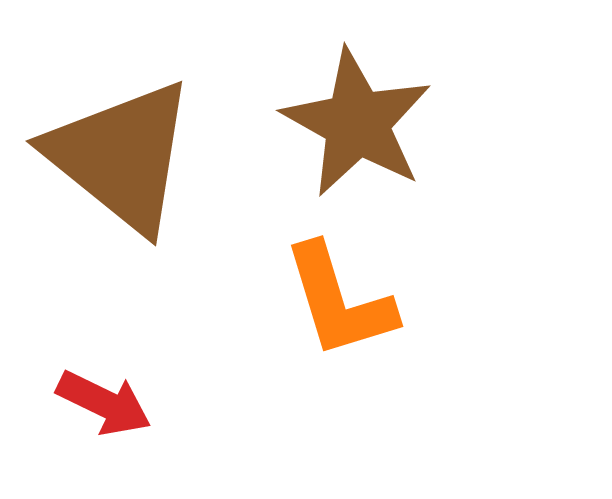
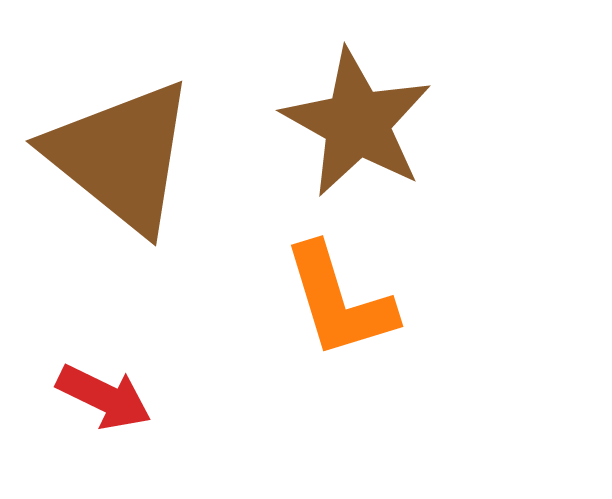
red arrow: moved 6 px up
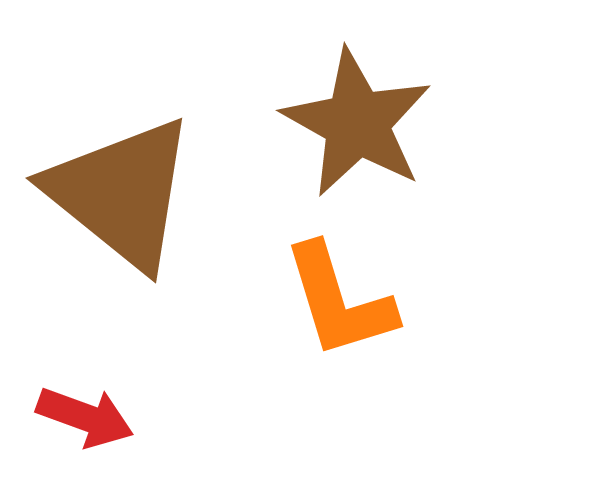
brown triangle: moved 37 px down
red arrow: moved 19 px left, 20 px down; rotated 6 degrees counterclockwise
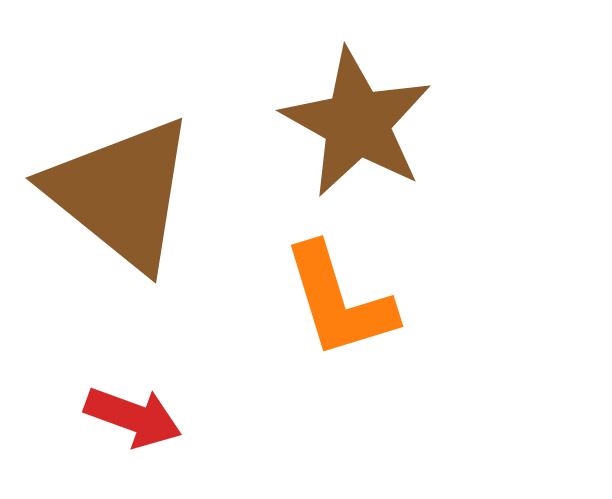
red arrow: moved 48 px right
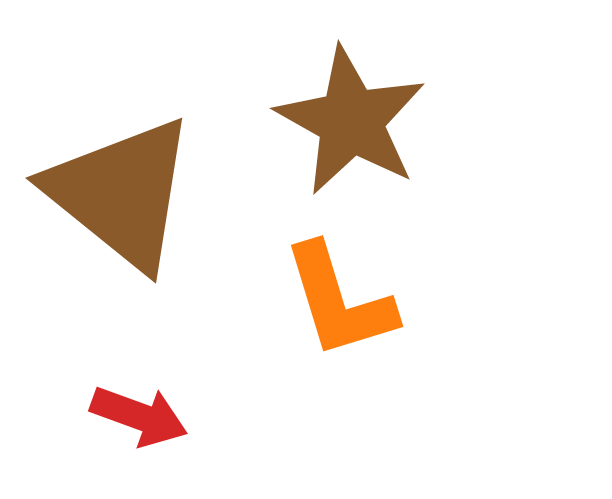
brown star: moved 6 px left, 2 px up
red arrow: moved 6 px right, 1 px up
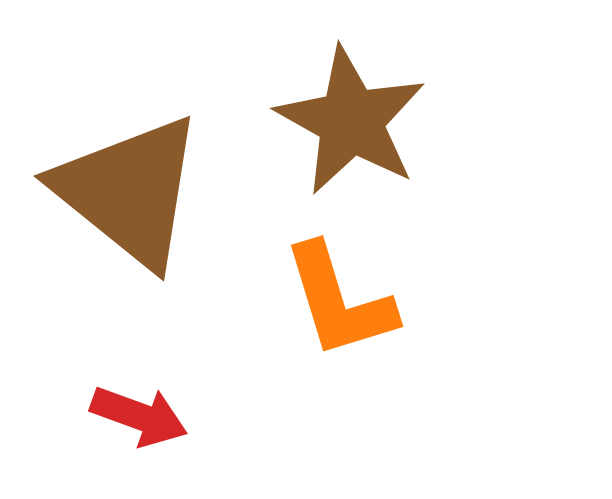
brown triangle: moved 8 px right, 2 px up
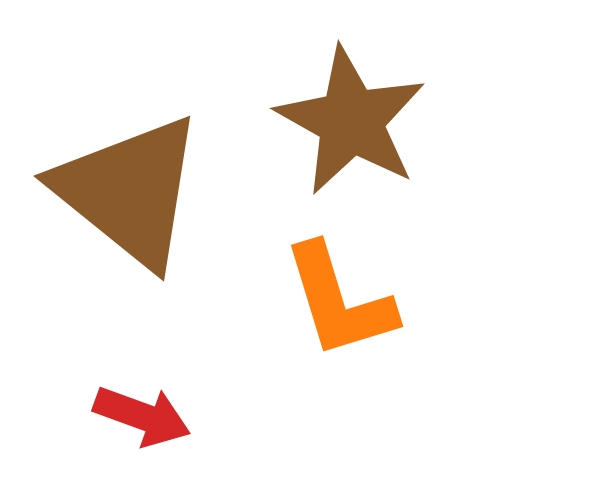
red arrow: moved 3 px right
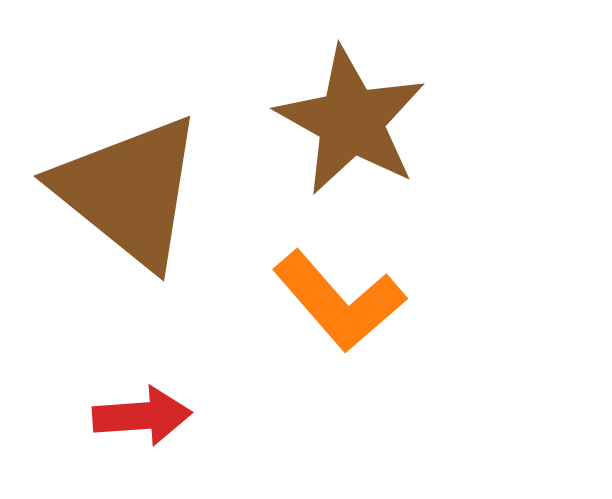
orange L-shape: rotated 24 degrees counterclockwise
red arrow: rotated 24 degrees counterclockwise
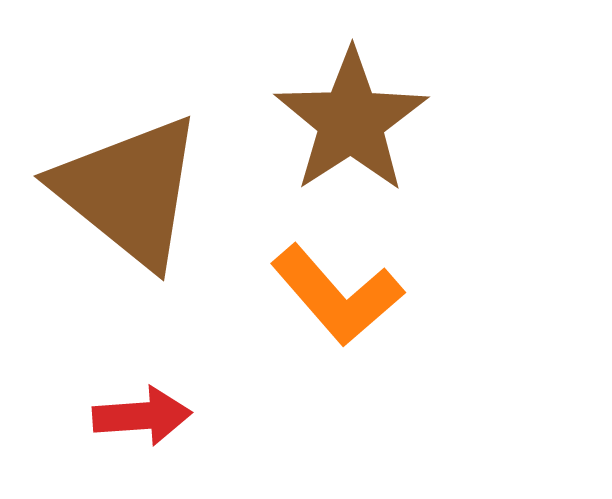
brown star: rotated 10 degrees clockwise
orange L-shape: moved 2 px left, 6 px up
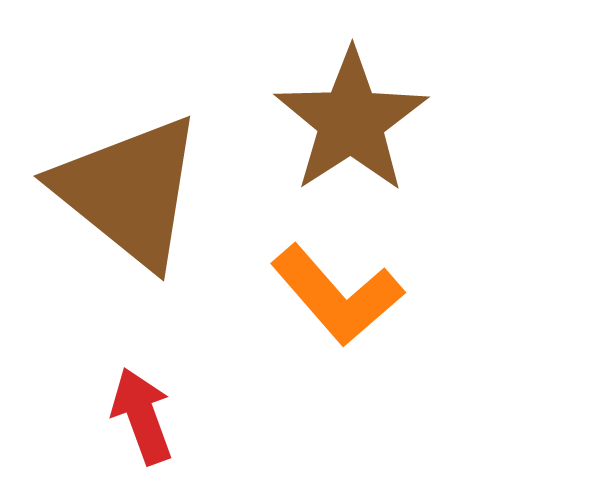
red arrow: rotated 106 degrees counterclockwise
